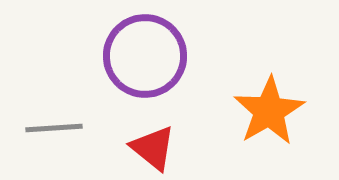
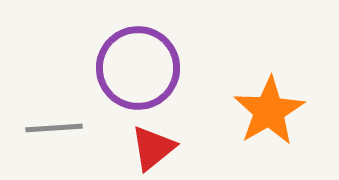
purple circle: moved 7 px left, 12 px down
red triangle: rotated 42 degrees clockwise
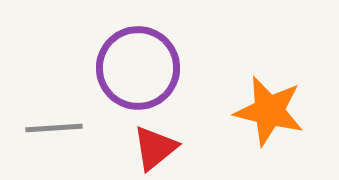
orange star: rotated 28 degrees counterclockwise
red triangle: moved 2 px right
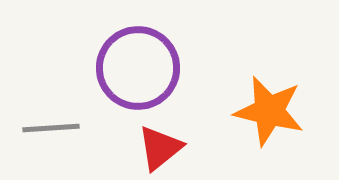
gray line: moved 3 px left
red triangle: moved 5 px right
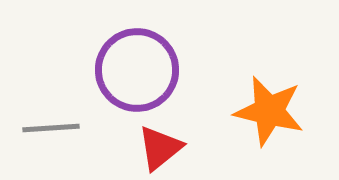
purple circle: moved 1 px left, 2 px down
